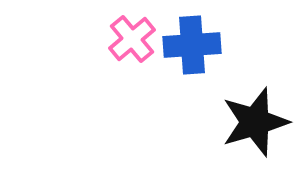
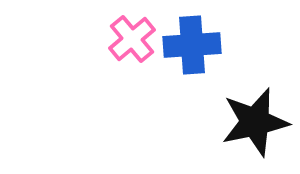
black star: rotated 4 degrees clockwise
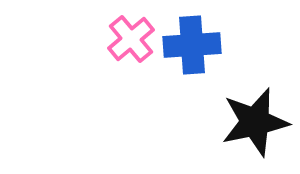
pink cross: moved 1 px left
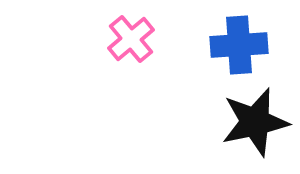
blue cross: moved 47 px right
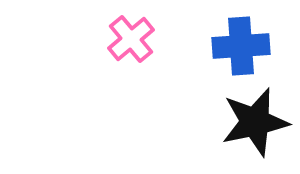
blue cross: moved 2 px right, 1 px down
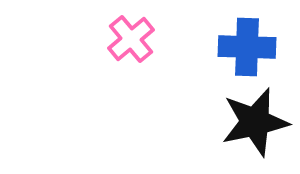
blue cross: moved 6 px right, 1 px down; rotated 6 degrees clockwise
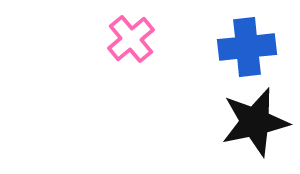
blue cross: rotated 8 degrees counterclockwise
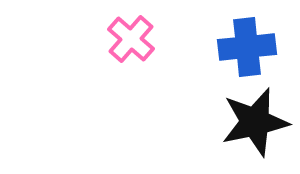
pink cross: rotated 9 degrees counterclockwise
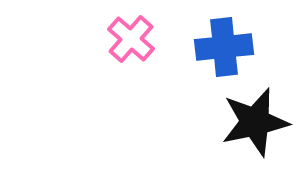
blue cross: moved 23 px left
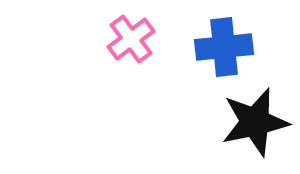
pink cross: rotated 12 degrees clockwise
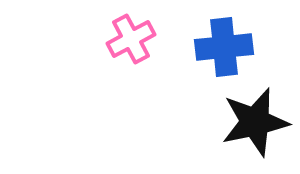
pink cross: rotated 9 degrees clockwise
